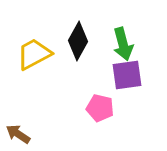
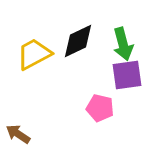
black diamond: rotated 36 degrees clockwise
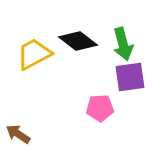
black diamond: rotated 63 degrees clockwise
purple square: moved 3 px right, 2 px down
pink pentagon: rotated 16 degrees counterclockwise
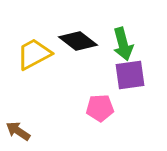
purple square: moved 2 px up
brown arrow: moved 3 px up
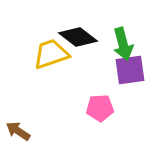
black diamond: moved 4 px up
yellow trapezoid: moved 17 px right; rotated 9 degrees clockwise
purple square: moved 5 px up
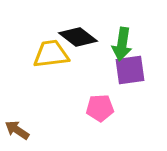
green arrow: moved 1 px left; rotated 24 degrees clockwise
yellow trapezoid: rotated 12 degrees clockwise
brown arrow: moved 1 px left, 1 px up
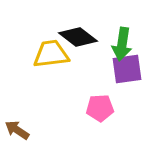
purple square: moved 3 px left, 1 px up
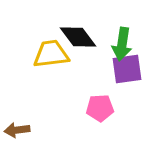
black diamond: rotated 15 degrees clockwise
brown arrow: rotated 40 degrees counterclockwise
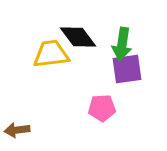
pink pentagon: moved 2 px right
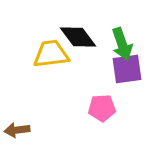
green arrow: rotated 28 degrees counterclockwise
